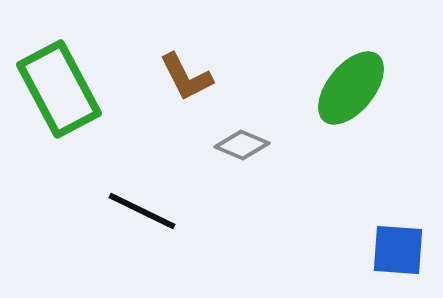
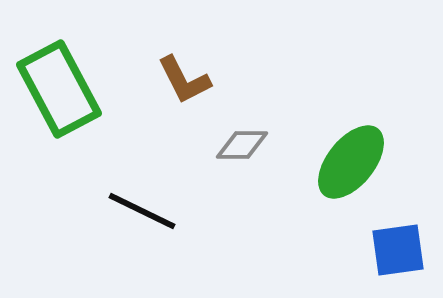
brown L-shape: moved 2 px left, 3 px down
green ellipse: moved 74 px down
gray diamond: rotated 22 degrees counterclockwise
blue square: rotated 12 degrees counterclockwise
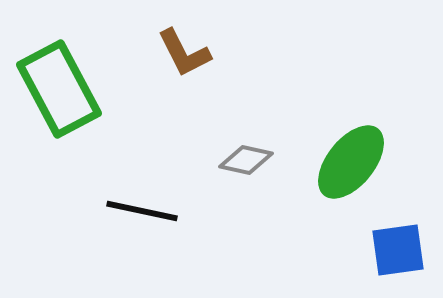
brown L-shape: moved 27 px up
gray diamond: moved 4 px right, 15 px down; rotated 12 degrees clockwise
black line: rotated 14 degrees counterclockwise
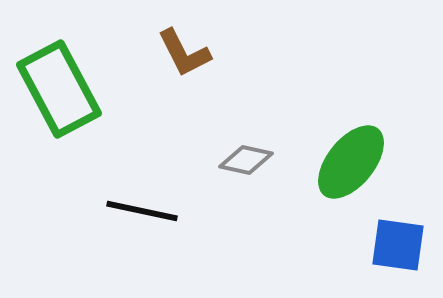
blue square: moved 5 px up; rotated 16 degrees clockwise
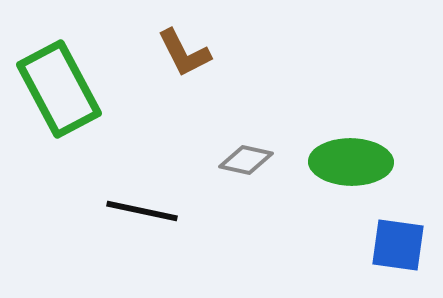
green ellipse: rotated 52 degrees clockwise
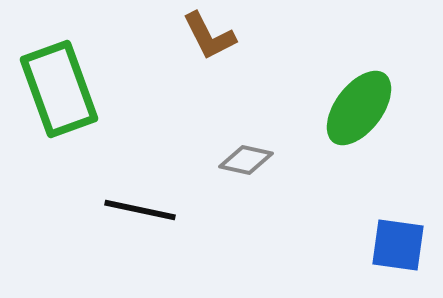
brown L-shape: moved 25 px right, 17 px up
green rectangle: rotated 8 degrees clockwise
green ellipse: moved 8 px right, 54 px up; rotated 54 degrees counterclockwise
black line: moved 2 px left, 1 px up
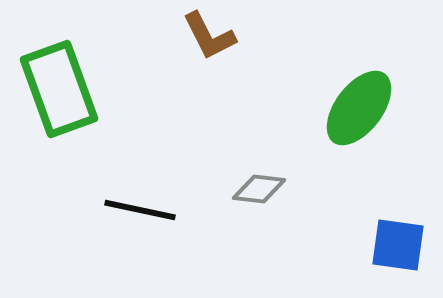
gray diamond: moved 13 px right, 29 px down; rotated 6 degrees counterclockwise
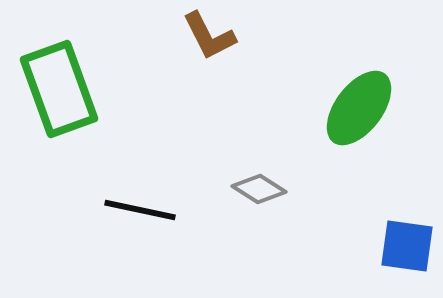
gray diamond: rotated 26 degrees clockwise
blue square: moved 9 px right, 1 px down
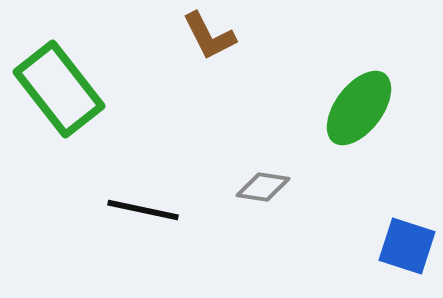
green rectangle: rotated 18 degrees counterclockwise
gray diamond: moved 4 px right, 2 px up; rotated 24 degrees counterclockwise
black line: moved 3 px right
blue square: rotated 10 degrees clockwise
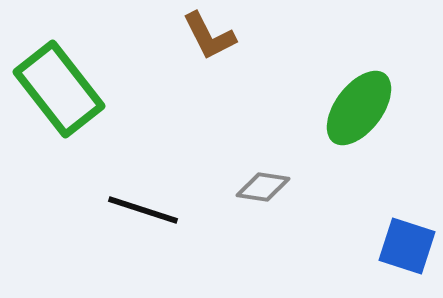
black line: rotated 6 degrees clockwise
